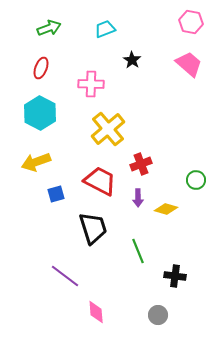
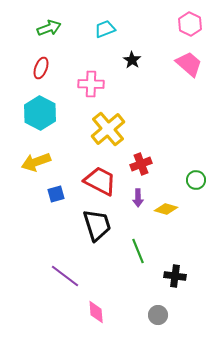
pink hexagon: moved 1 px left, 2 px down; rotated 15 degrees clockwise
black trapezoid: moved 4 px right, 3 px up
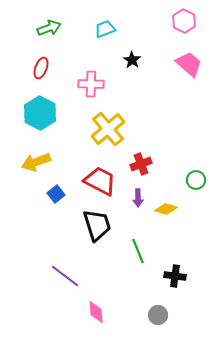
pink hexagon: moved 6 px left, 3 px up
blue square: rotated 24 degrees counterclockwise
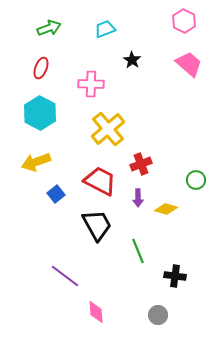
black trapezoid: rotated 12 degrees counterclockwise
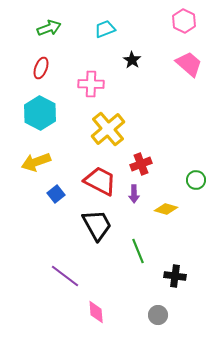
purple arrow: moved 4 px left, 4 px up
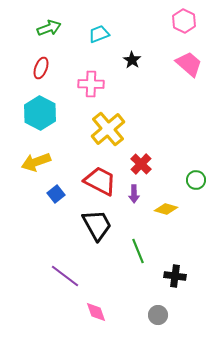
cyan trapezoid: moved 6 px left, 5 px down
red cross: rotated 25 degrees counterclockwise
pink diamond: rotated 15 degrees counterclockwise
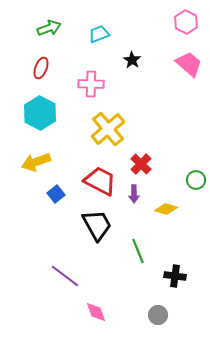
pink hexagon: moved 2 px right, 1 px down
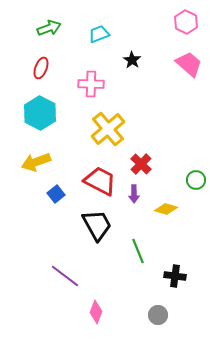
pink diamond: rotated 40 degrees clockwise
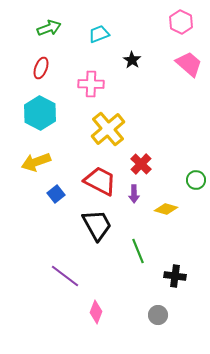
pink hexagon: moved 5 px left
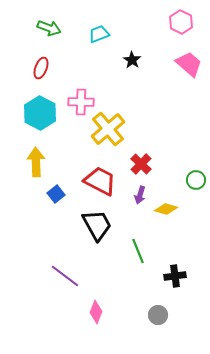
green arrow: rotated 40 degrees clockwise
pink cross: moved 10 px left, 18 px down
yellow arrow: rotated 108 degrees clockwise
purple arrow: moved 6 px right, 1 px down; rotated 18 degrees clockwise
black cross: rotated 15 degrees counterclockwise
